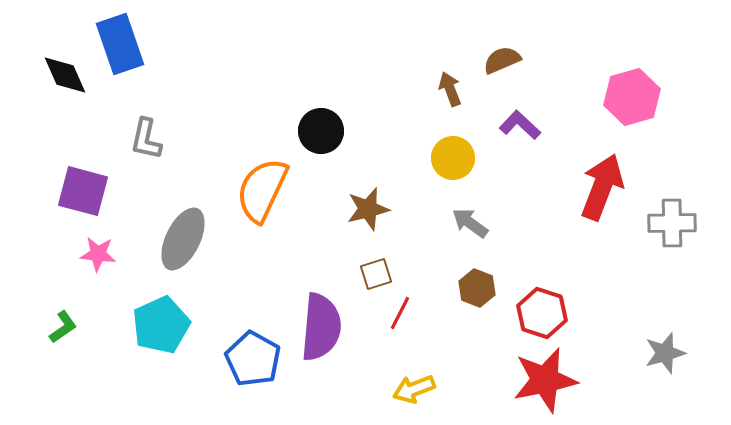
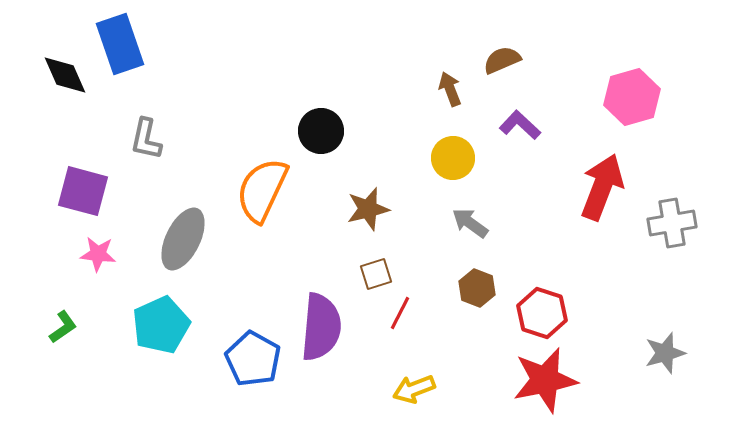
gray cross: rotated 9 degrees counterclockwise
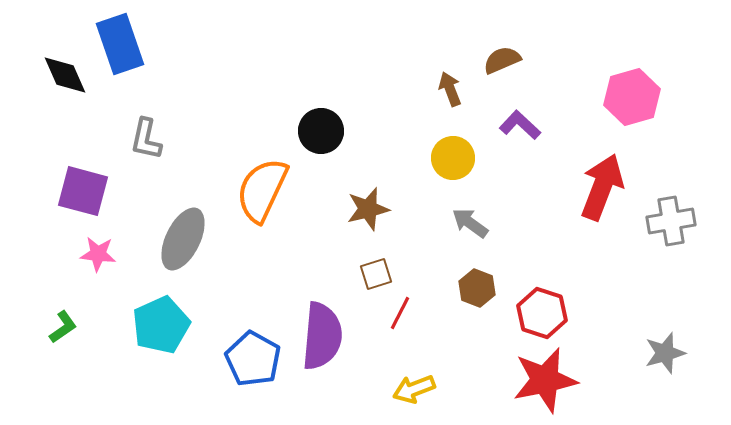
gray cross: moved 1 px left, 2 px up
purple semicircle: moved 1 px right, 9 px down
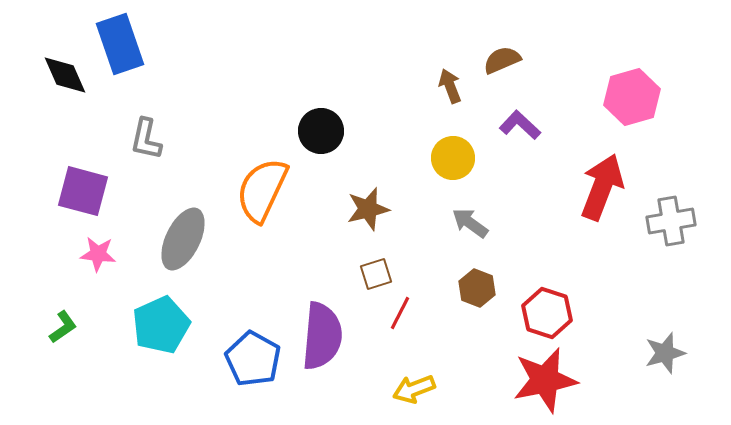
brown arrow: moved 3 px up
red hexagon: moved 5 px right
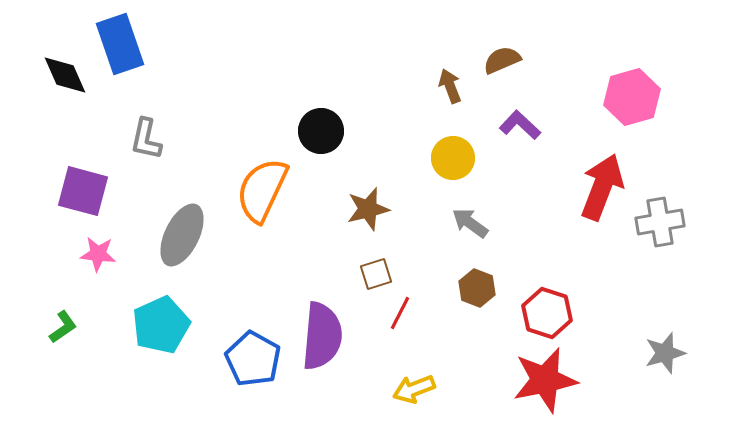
gray cross: moved 11 px left, 1 px down
gray ellipse: moved 1 px left, 4 px up
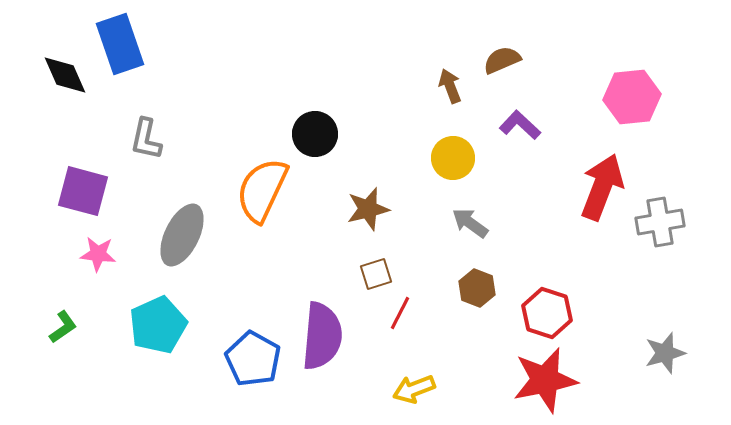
pink hexagon: rotated 10 degrees clockwise
black circle: moved 6 px left, 3 px down
cyan pentagon: moved 3 px left
